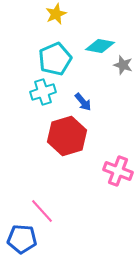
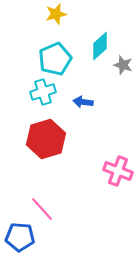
yellow star: rotated 10 degrees clockwise
cyan diamond: rotated 52 degrees counterclockwise
blue arrow: rotated 138 degrees clockwise
red hexagon: moved 21 px left, 3 px down
pink line: moved 2 px up
blue pentagon: moved 2 px left, 2 px up
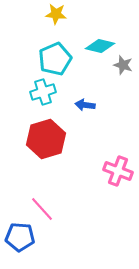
yellow star: rotated 20 degrees clockwise
cyan diamond: rotated 56 degrees clockwise
blue arrow: moved 2 px right, 3 px down
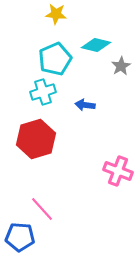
cyan diamond: moved 4 px left, 1 px up
gray star: moved 2 px left, 1 px down; rotated 24 degrees clockwise
red hexagon: moved 10 px left
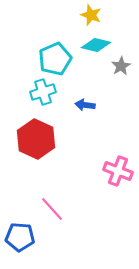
yellow star: moved 35 px right, 1 px down; rotated 15 degrees clockwise
red hexagon: rotated 18 degrees counterclockwise
pink line: moved 10 px right
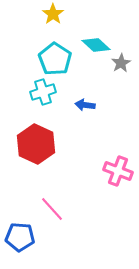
yellow star: moved 38 px left, 1 px up; rotated 15 degrees clockwise
cyan diamond: rotated 28 degrees clockwise
cyan pentagon: rotated 16 degrees counterclockwise
gray star: moved 3 px up
red hexagon: moved 5 px down
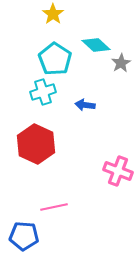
pink line: moved 2 px right, 2 px up; rotated 60 degrees counterclockwise
blue pentagon: moved 4 px right, 1 px up
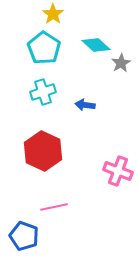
cyan pentagon: moved 11 px left, 11 px up
red hexagon: moved 7 px right, 7 px down
blue pentagon: rotated 16 degrees clockwise
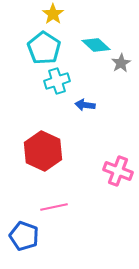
cyan cross: moved 14 px right, 11 px up
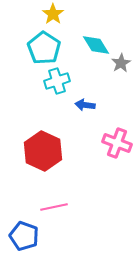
cyan diamond: rotated 16 degrees clockwise
pink cross: moved 1 px left, 28 px up
